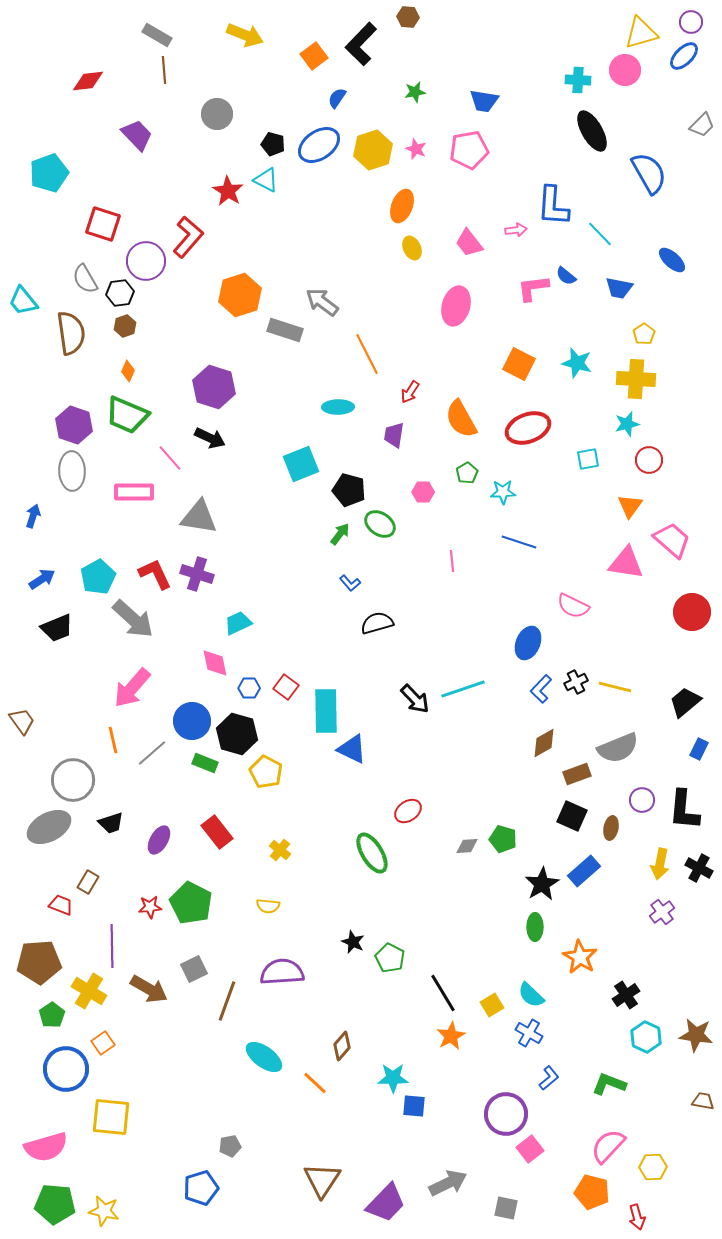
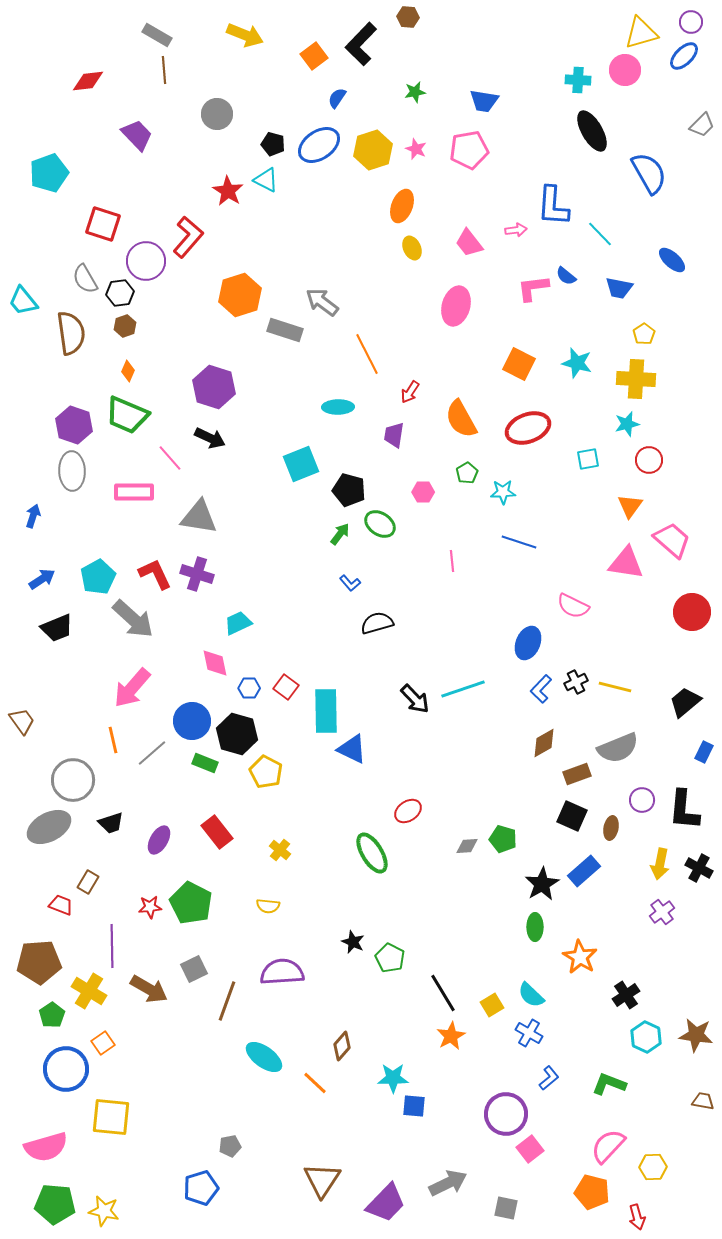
blue rectangle at (699, 749): moved 5 px right, 3 px down
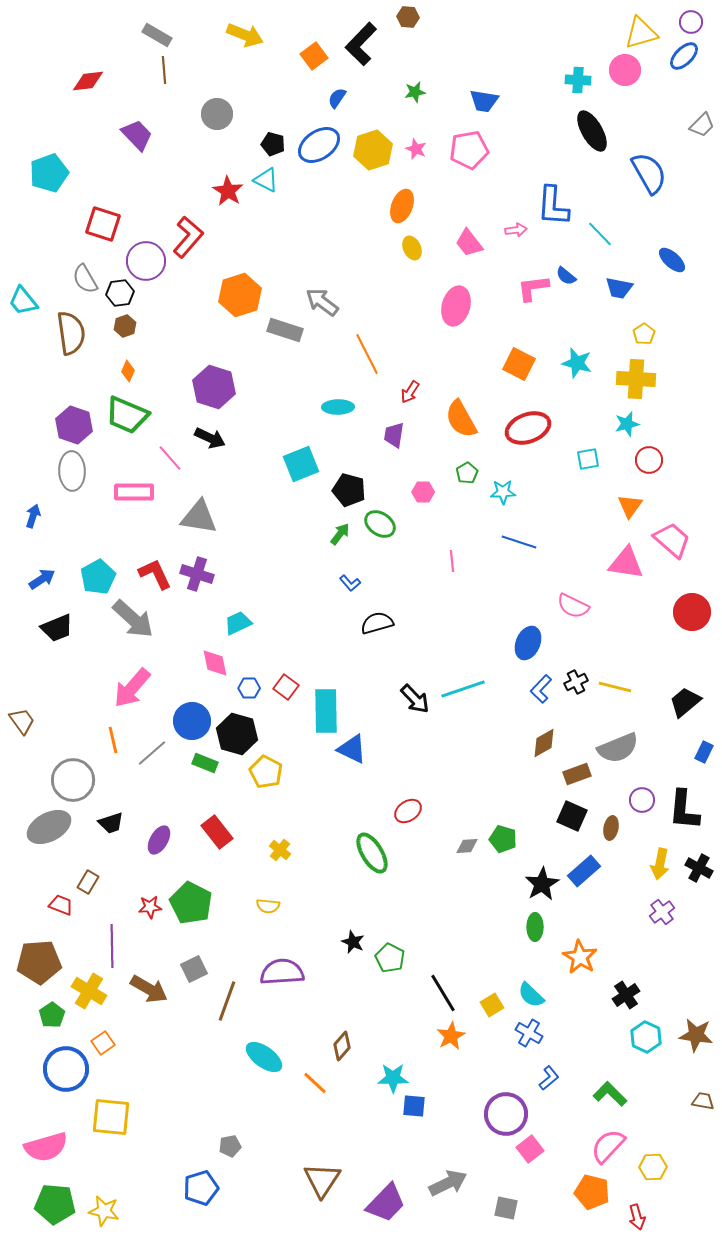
green L-shape at (609, 1084): moved 1 px right, 10 px down; rotated 24 degrees clockwise
